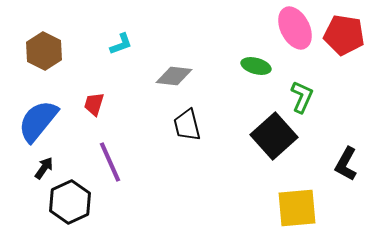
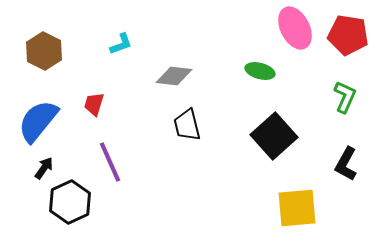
red pentagon: moved 4 px right
green ellipse: moved 4 px right, 5 px down
green L-shape: moved 43 px right
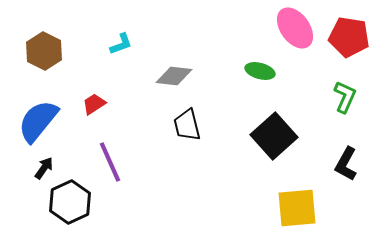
pink ellipse: rotated 9 degrees counterclockwise
red pentagon: moved 1 px right, 2 px down
red trapezoid: rotated 40 degrees clockwise
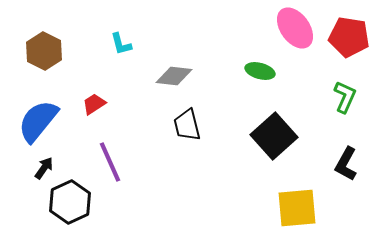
cyan L-shape: rotated 95 degrees clockwise
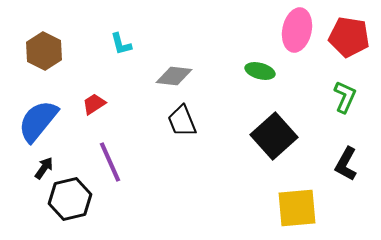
pink ellipse: moved 2 px right, 2 px down; rotated 48 degrees clockwise
black trapezoid: moved 5 px left, 4 px up; rotated 8 degrees counterclockwise
black hexagon: moved 3 px up; rotated 12 degrees clockwise
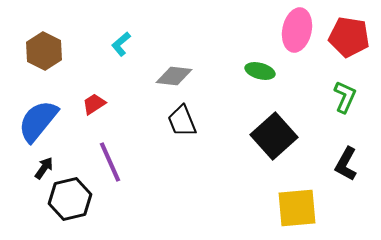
cyan L-shape: rotated 65 degrees clockwise
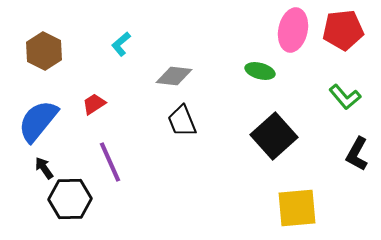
pink ellipse: moved 4 px left
red pentagon: moved 6 px left, 7 px up; rotated 15 degrees counterclockwise
green L-shape: rotated 116 degrees clockwise
black L-shape: moved 11 px right, 10 px up
black arrow: rotated 70 degrees counterclockwise
black hexagon: rotated 12 degrees clockwise
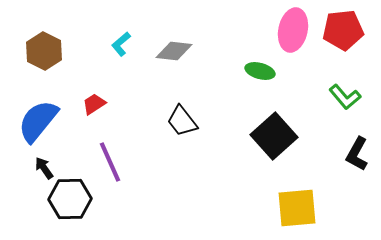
gray diamond: moved 25 px up
black trapezoid: rotated 16 degrees counterclockwise
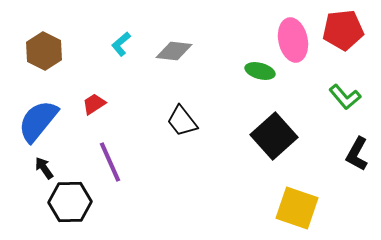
pink ellipse: moved 10 px down; rotated 24 degrees counterclockwise
black hexagon: moved 3 px down
yellow square: rotated 24 degrees clockwise
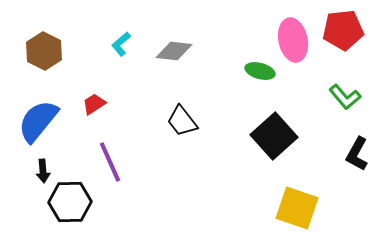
black arrow: moved 1 px left, 3 px down; rotated 150 degrees counterclockwise
